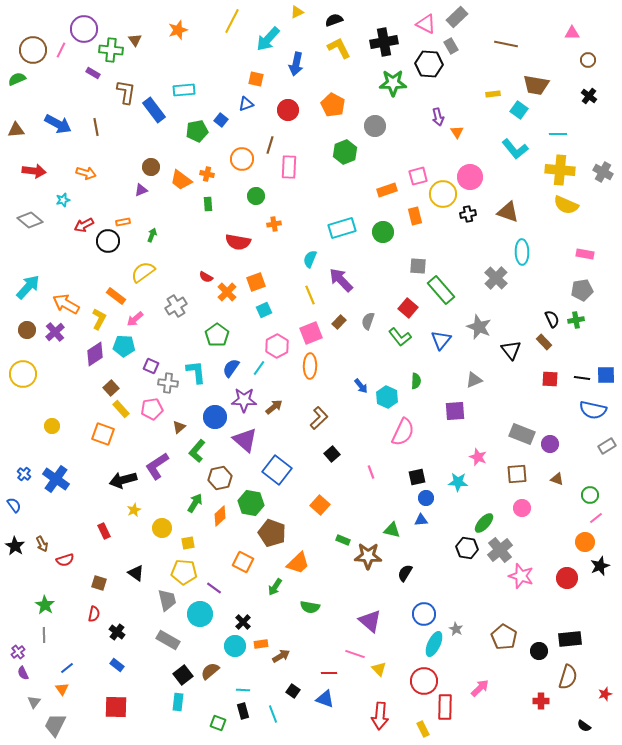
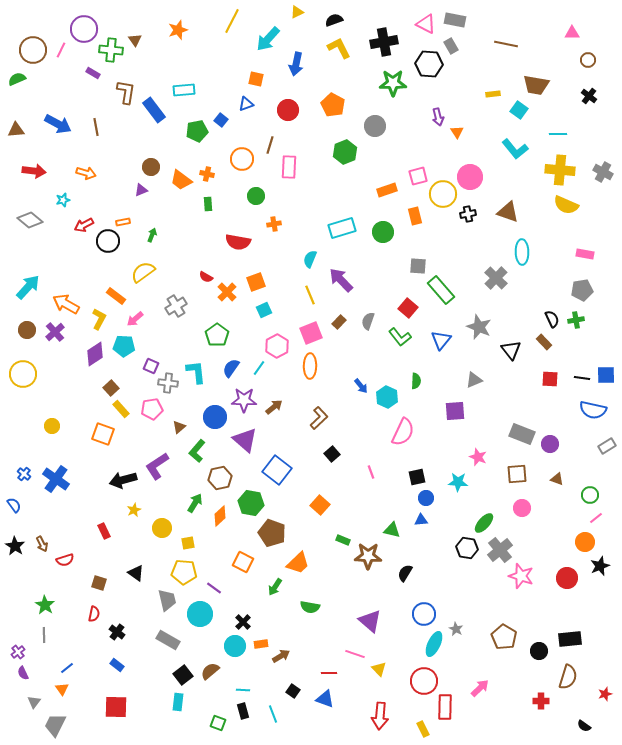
gray rectangle at (457, 17): moved 2 px left, 3 px down; rotated 55 degrees clockwise
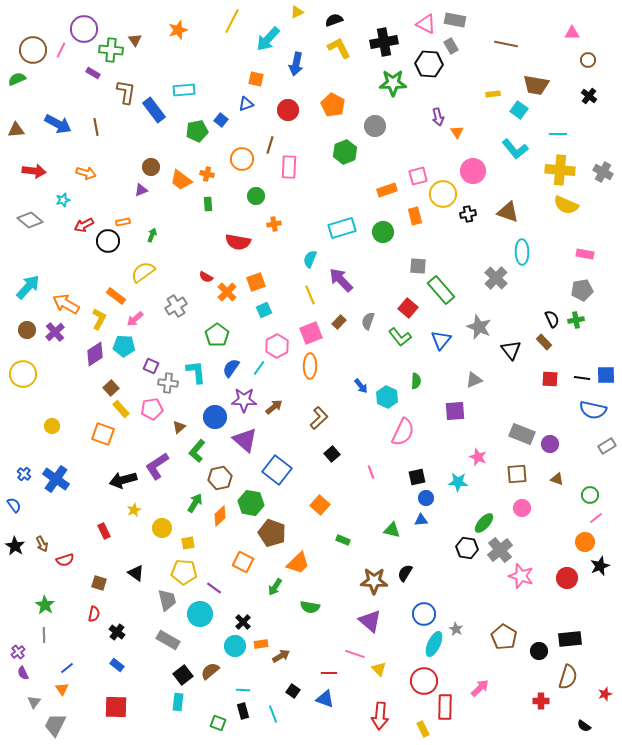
pink circle at (470, 177): moved 3 px right, 6 px up
brown star at (368, 556): moved 6 px right, 25 px down
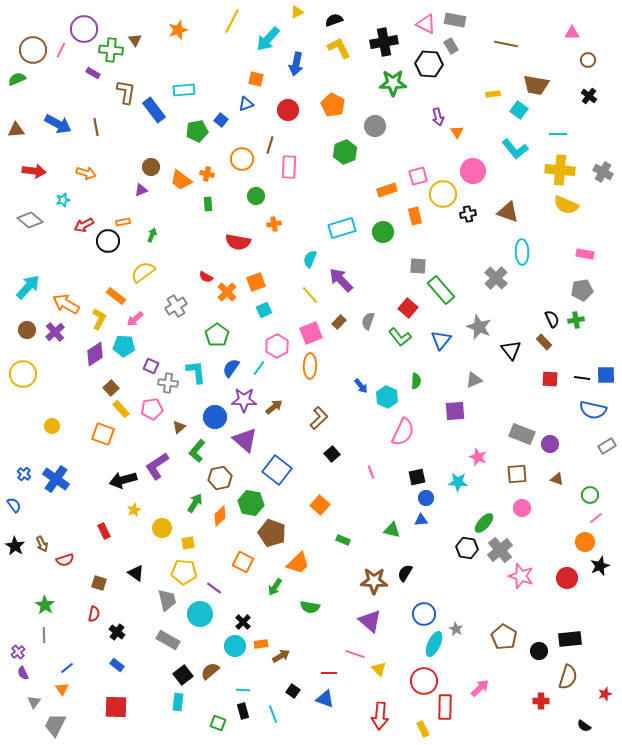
yellow line at (310, 295): rotated 18 degrees counterclockwise
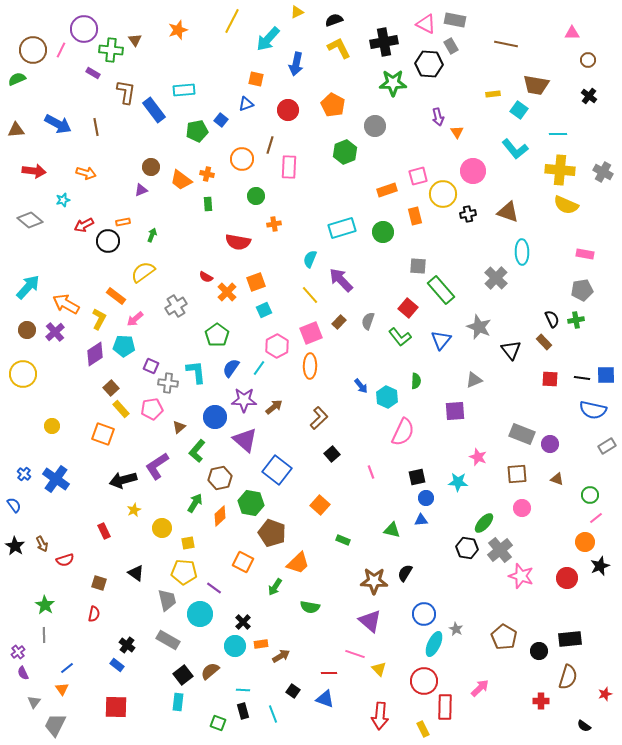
black cross at (117, 632): moved 10 px right, 13 px down
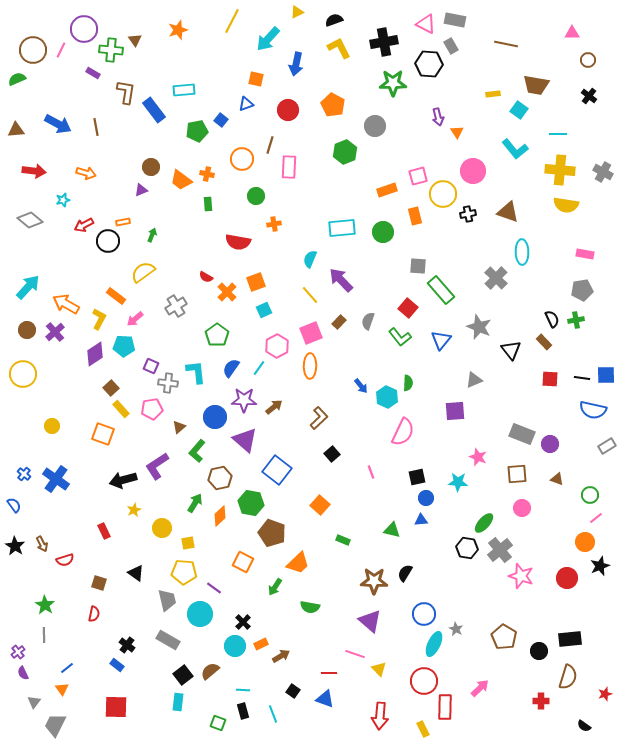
yellow semicircle at (566, 205): rotated 15 degrees counterclockwise
cyan rectangle at (342, 228): rotated 12 degrees clockwise
green semicircle at (416, 381): moved 8 px left, 2 px down
orange rectangle at (261, 644): rotated 16 degrees counterclockwise
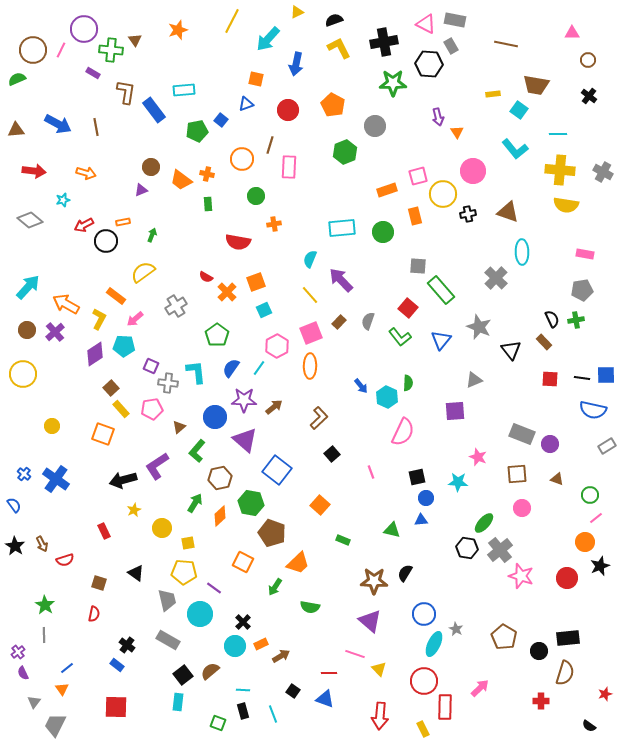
black circle at (108, 241): moved 2 px left
black rectangle at (570, 639): moved 2 px left, 1 px up
brown semicircle at (568, 677): moved 3 px left, 4 px up
black semicircle at (584, 726): moved 5 px right
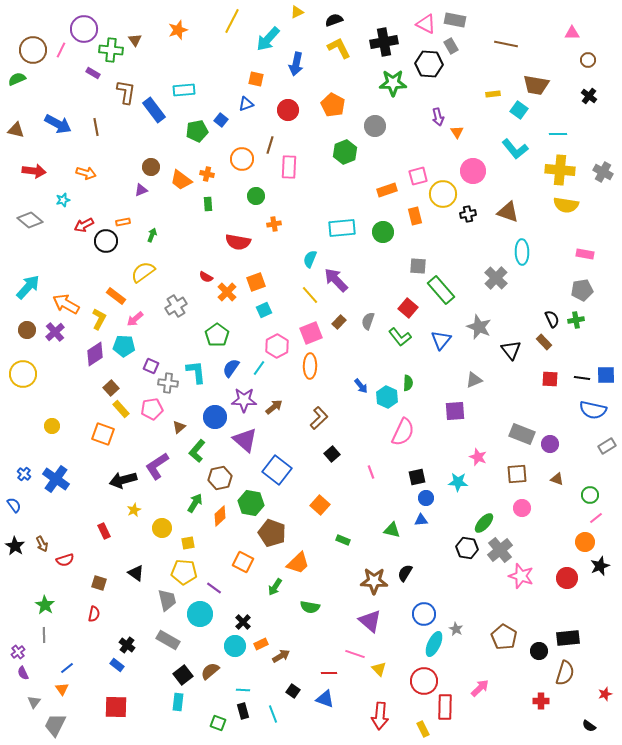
brown triangle at (16, 130): rotated 18 degrees clockwise
purple arrow at (341, 280): moved 5 px left
